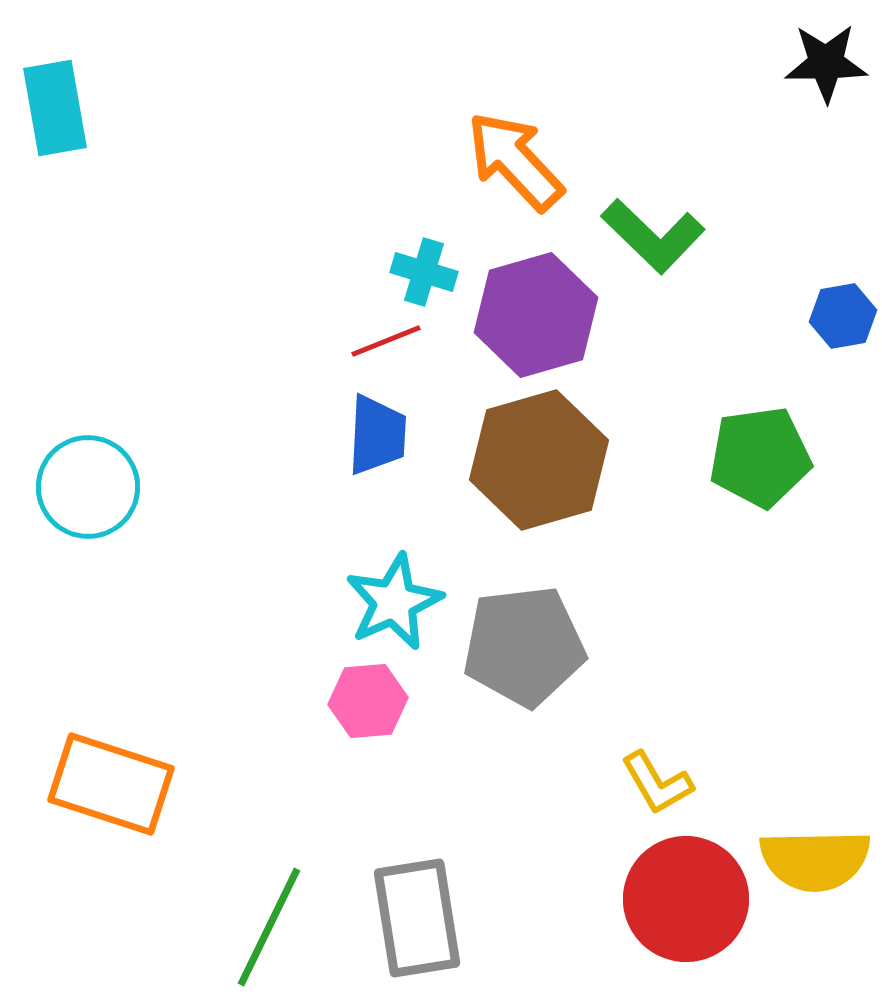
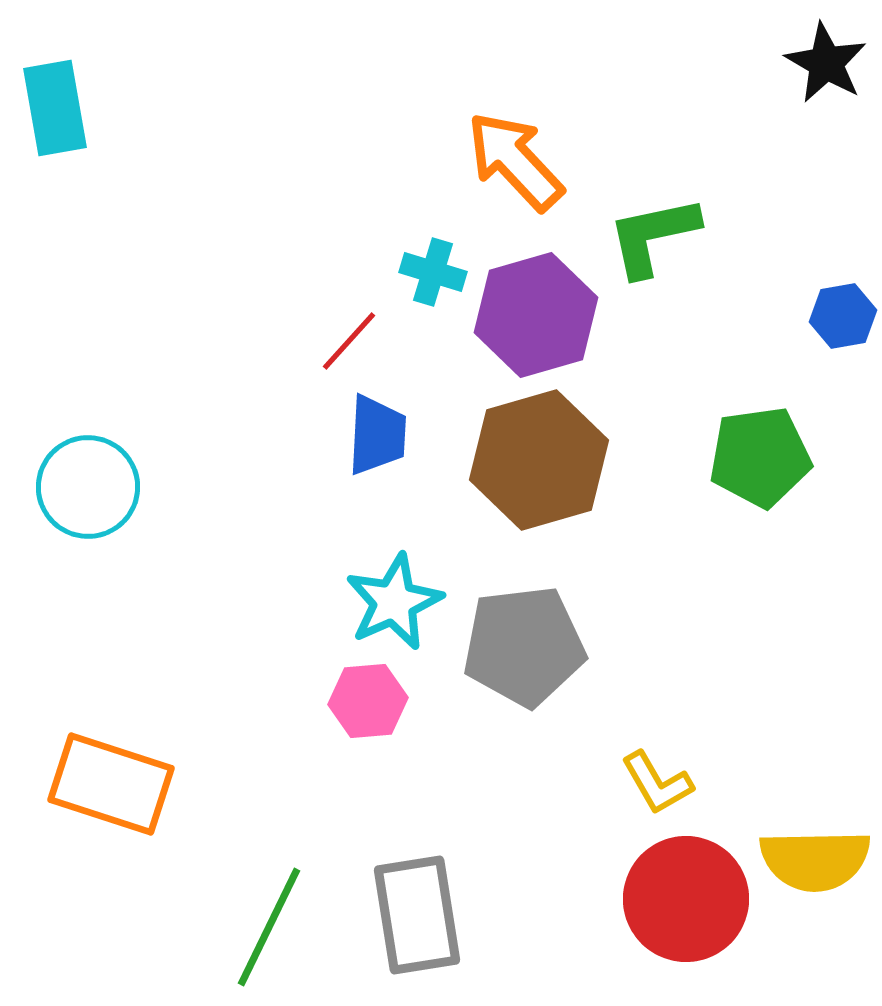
black star: rotated 30 degrees clockwise
green L-shape: rotated 124 degrees clockwise
cyan cross: moved 9 px right
red line: moved 37 px left; rotated 26 degrees counterclockwise
gray rectangle: moved 3 px up
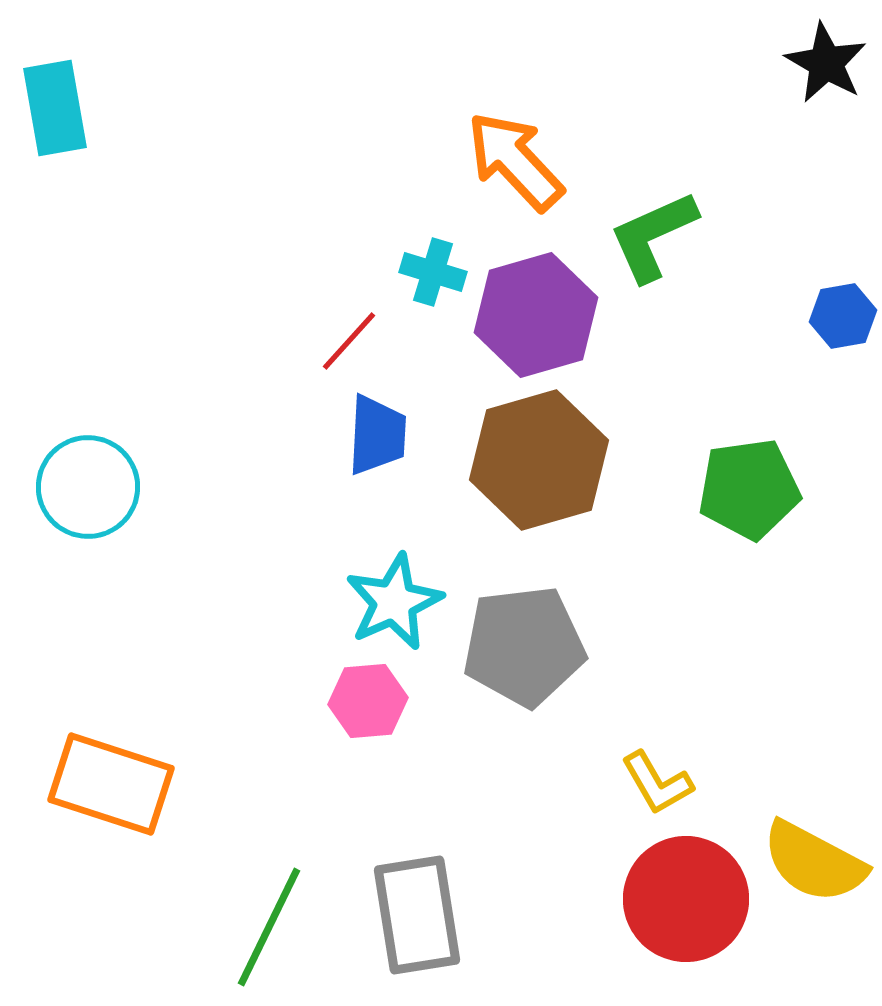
green L-shape: rotated 12 degrees counterclockwise
green pentagon: moved 11 px left, 32 px down
yellow semicircle: moved 1 px left, 2 px down; rotated 29 degrees clockwise
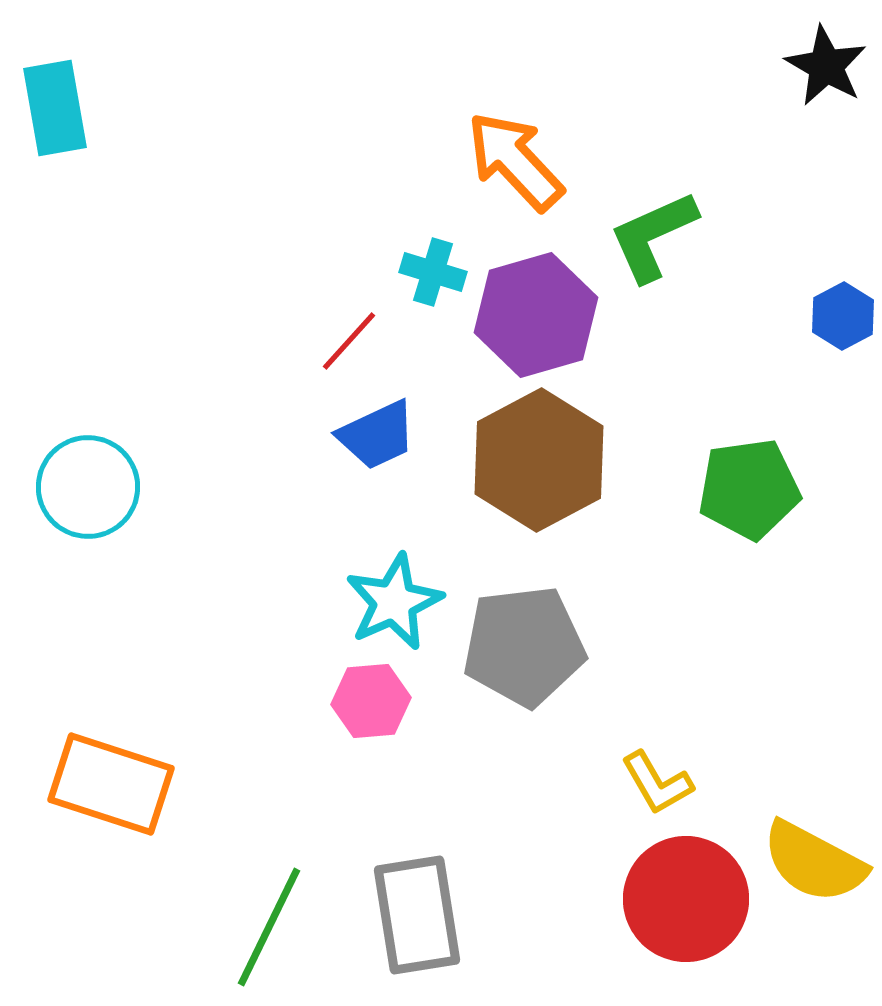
black star: moved 3 px down
blue hexagon: rotated 18 degrees counterclockwise
blue trapezoid: rotated 62 degrees clockwise
brown hexagon: rotated 12 degrees counterclockwise
pink hexagon: moved 3 px right
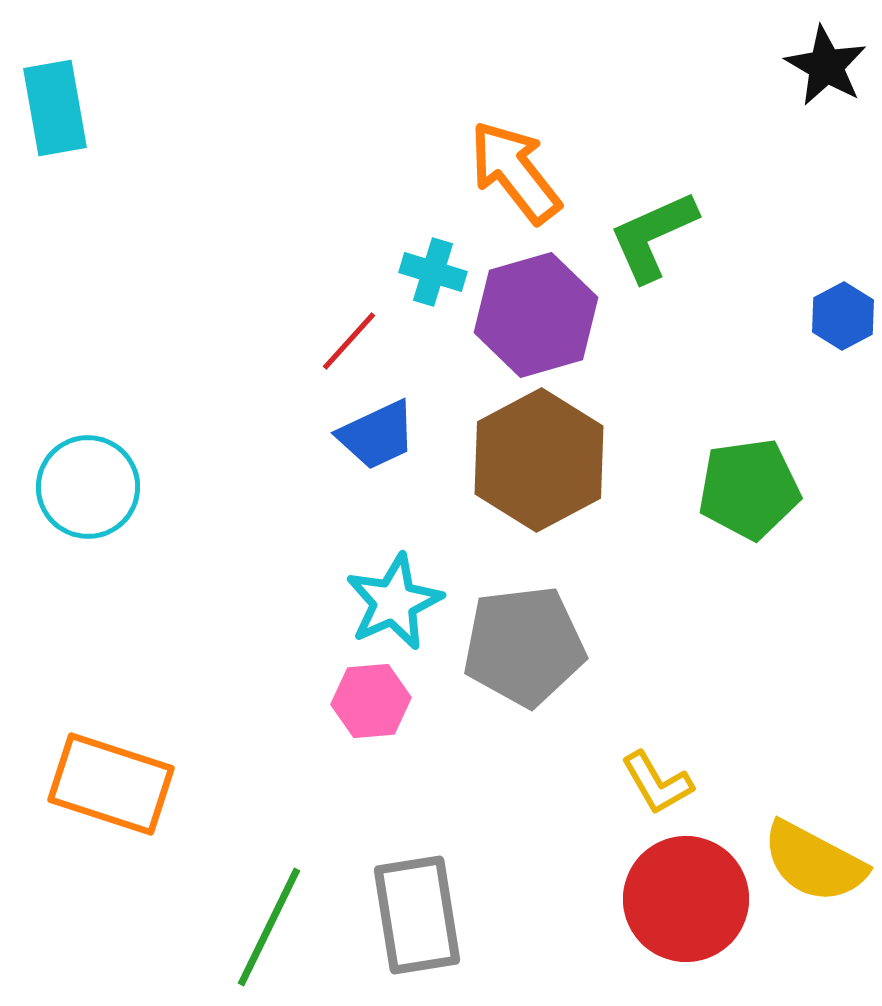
orange arrow: moved 11 px down; rotated 5 degrees clockwise
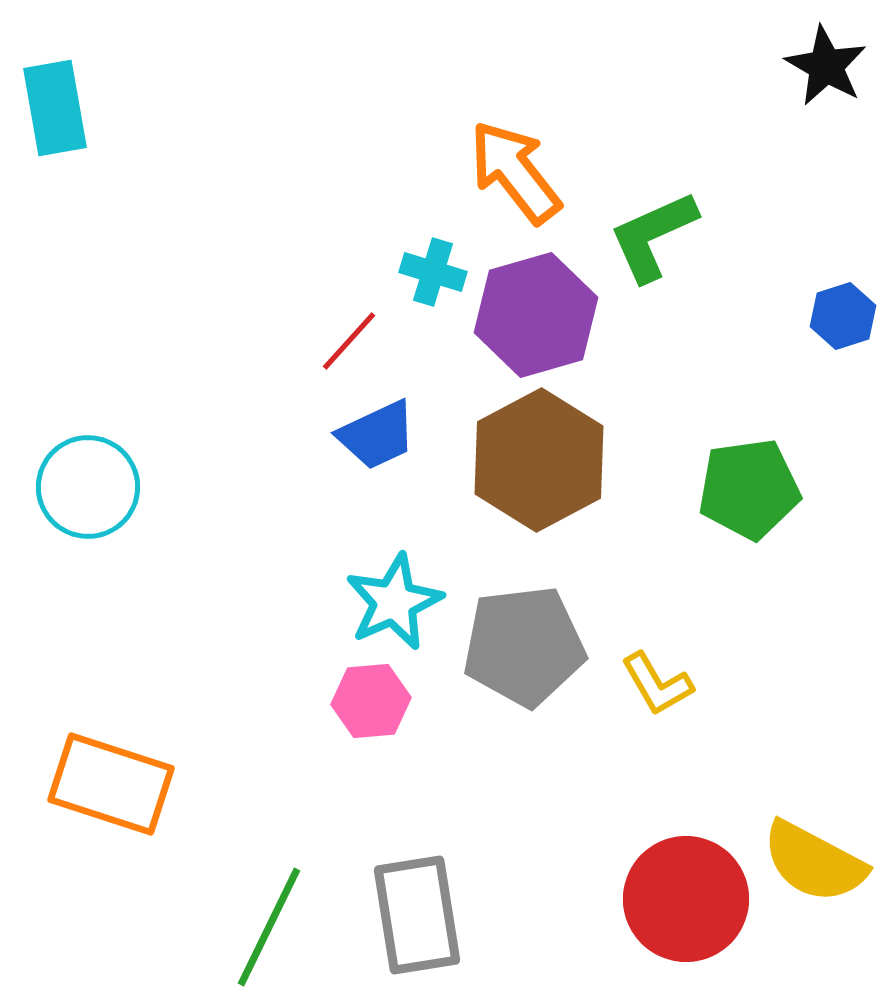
blue hexagon: rotated 10 degrees clockwise
yellow L-shape: moved 99 px up
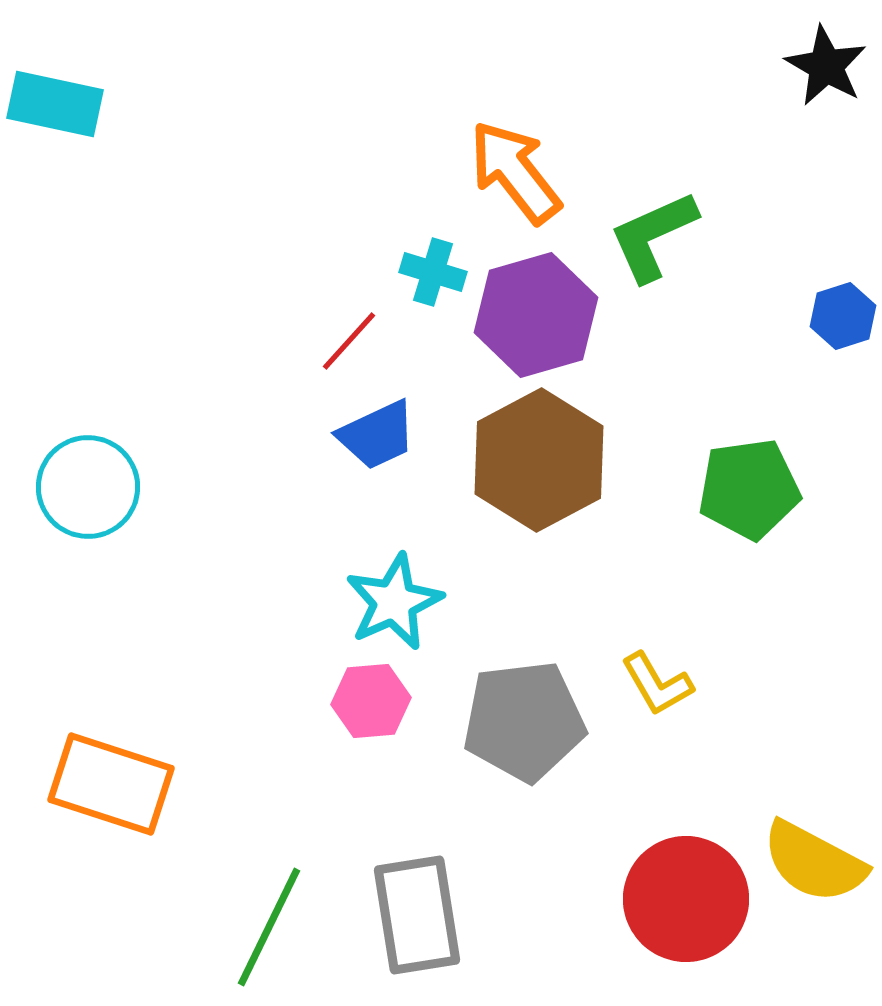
cyan rectangle: moved 4 px up; rotated 68 degrees counterclockwise
gray pentagon: moved 75 px down
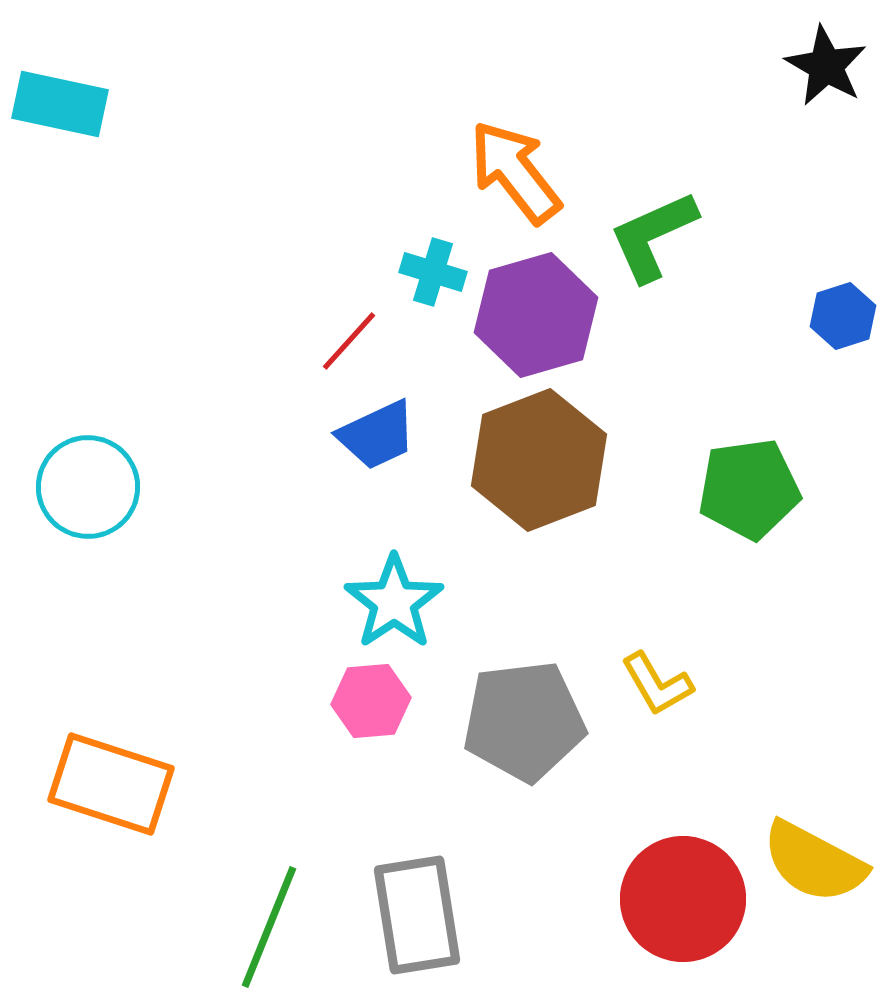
cyan rectangle: moved 5 px right
brown hexagon: rotated 7 degrees clockwise
cyan star: rotated 10 degrees counterclockwise
red circle: moved 3 px left
green line: rotated 4 degrees counterclockwise
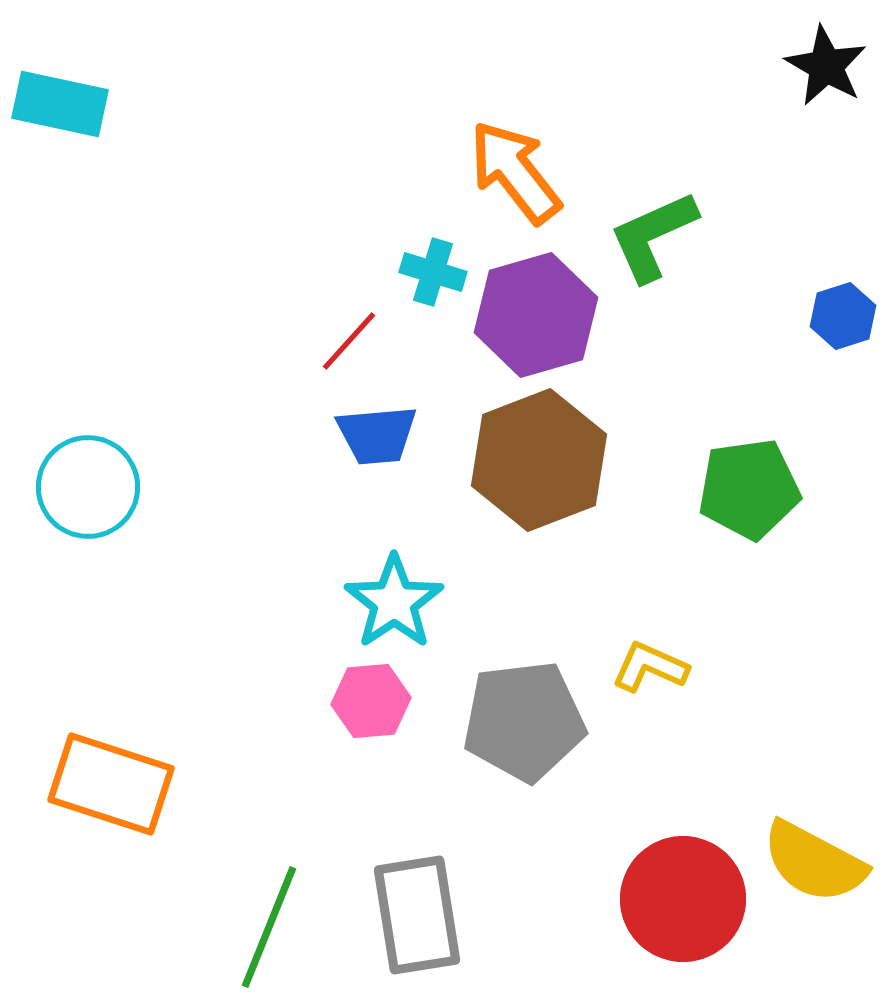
blue trapezoid: rotated 20 degrees clockwise
yellow L-shape: moved 7 px left, 17 px up; rotated 144 degrees clockwise
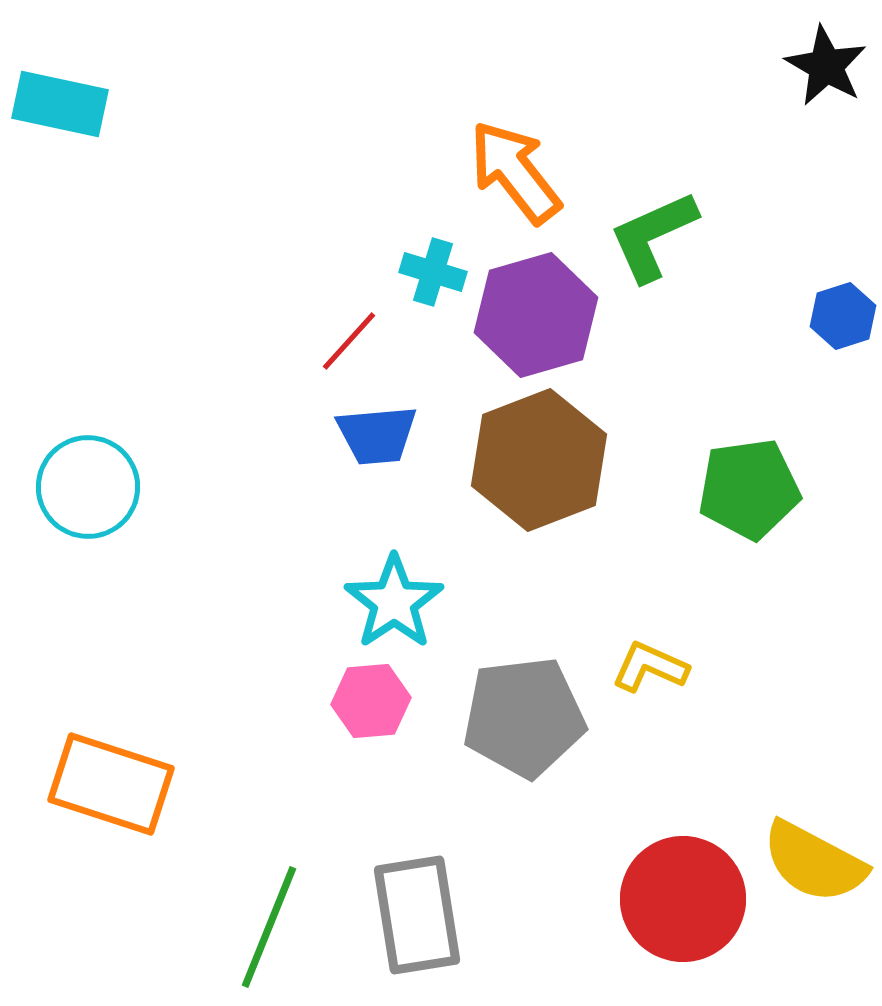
gray pentagon: moved 4 px up
